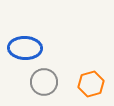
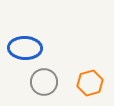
orange hexagon: moved 1 px left, 1 px up
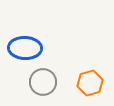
gray circle: moved 1 px left
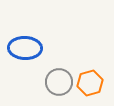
gray circle: moved 16 px right
